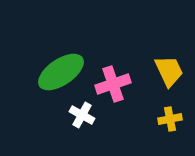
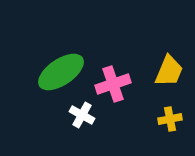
yellow trapezoid: rotated 48 degrees clockwise
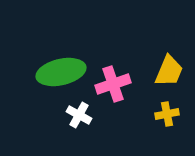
green ellipse: rotated 21 degrees clockwise
white cross: moved 3 px left
yellow cross: moved 3 px left, 5 px up
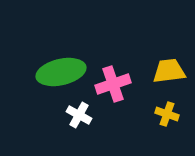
yellow trapezoid: rotated 120 degrees counterclockwise
yellow cross: rotated 30 degrees clockwise
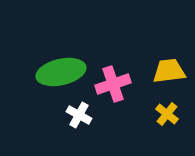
yellow cross: rotated 20 degrees clockwise
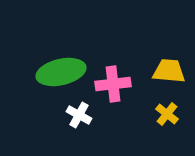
yellow trapezoid: rotated 12 degrees clockwise
pink cross: rotated 12 degrees clockwise
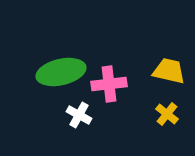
yellow trapezoid: rotated 8 degrees clockwise
pink cross: moved 4 px left
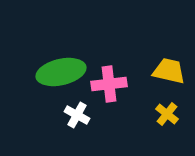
white cross: moved 2 px left
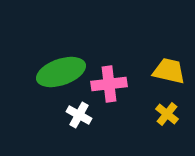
green ellipse: rotated 6 degrees counterclockwise
white cross: moved 2 px right
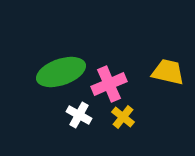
yellow trapezoid: moved 1 px left, 1 px down
pink cross: rotated 16 degrees counterclockwise
yellow cross: moved 44 px left, 3 px down
